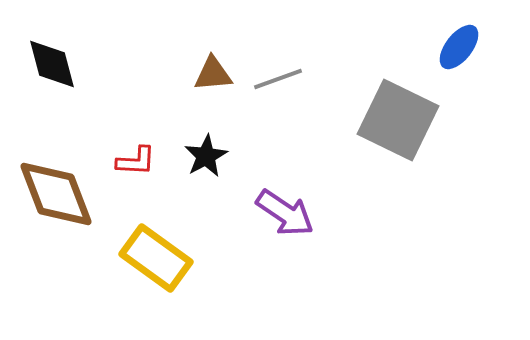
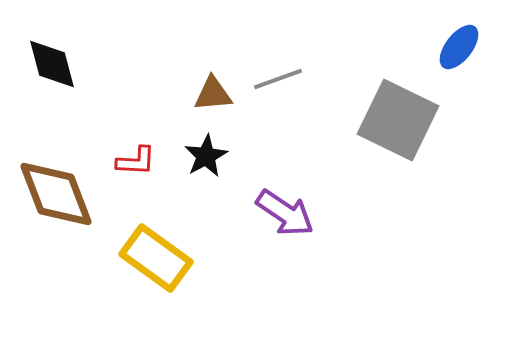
brown triangle: moved 20 px down
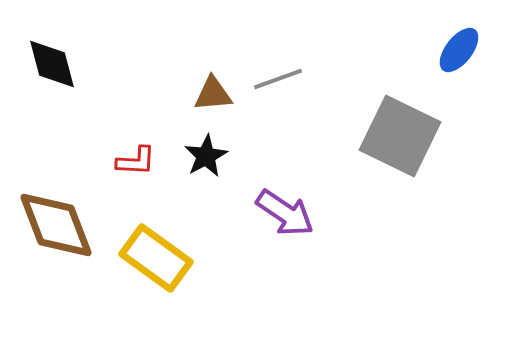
blue ellipse: moved 3 px down
gray square: moved 2 px right, 16 px down
brown diamond: moved 31 px down
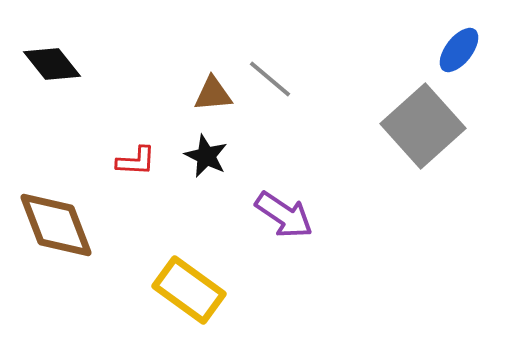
black diamond: rotated 24 degrees counterclockwise
gray line: moved 8 px left; rotated 60 degrees clockwise
gray square: moved 23 px right, 10 px up; rotated 22 degrees clockwise
black star: rotated 18 degrees counterclockwise
purple arrow: moved 1 px left, 2 px down
yellow rectangle: moved 33 px right, 32 px down
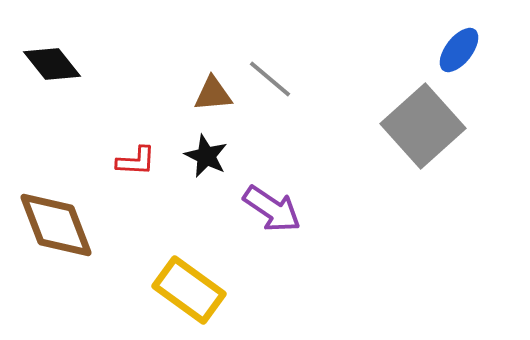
purple arrow: moved 12 px left, 6 px up
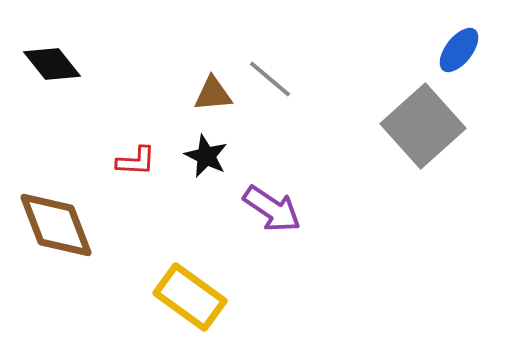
yellow rectangle: moved 1 px right, 7 px down
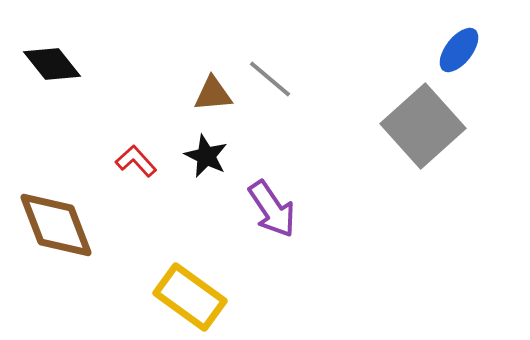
red L-shape: rotated 135 degrees counterclockwise
purple arrow: rotated 22 degrees clockwise
